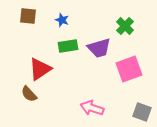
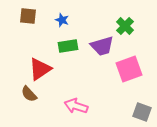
purple trapezoid: moved 3 px right, 2 px up
pink arrow: moved 16 px left, 2 px up
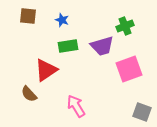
green cross: rotated 24 degrees clockwise
red triangle: moved 6 px right, 1 px down
pink arrow: rotated 40 degrees clockwise
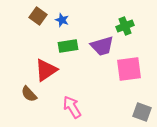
brown square: moved 10 px right; rotated 30 degrees clockwise
pink square: rotated 12 degrees clockwise
pink arrow: moved 4 px left, 1 px down
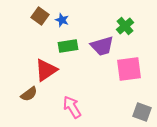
brown square: moved 2 px right
green cross: rotated 18 degrees counterclockwise
brown semicircle: rotated 84 degrees counterclockwise
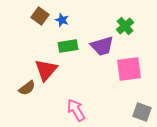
red triangle: rotated 15 degrees counterclockwise
brown semicircle: moved 2 px left, 6 px up
pink arrow: moved 4 px right, 3 px down
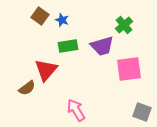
green cross: moved 1 px left, 1 px up
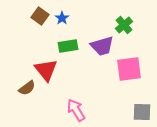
blue star: moved 2 px up; rotated 16 degrees clockwise
red triangle: rotated 20 degrees counterclockwise
gray square: rotated 18 degrees counterclockwise
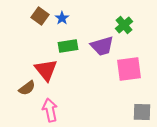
pink arrow: moved 26 px left; rotated 20 degrees clockwise
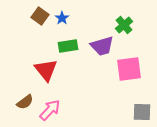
brown semicircle: moved 2 px left, 14 px down
pink arrow: rotated 55 degrees clockwise
